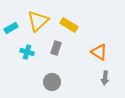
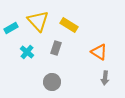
yellow triangle: rotated 30 degrees counterclockwise
cyan cross: rotated 24 degrees clockwise
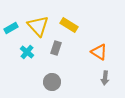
yellow triangle: moved 5 px down
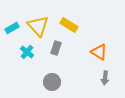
cyan rectangle: moved 1 px right
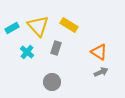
gray arrow: moved 4 px left, 6 px up; rotated 120 degrees counterclockwise
